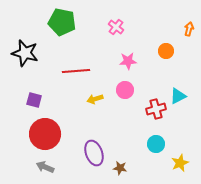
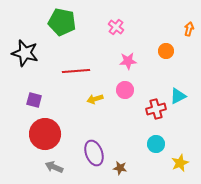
gray arrow: moved 9 px right
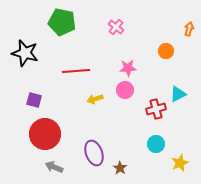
pink star: moved 7 px down
cyan triangle: moved 2 px up
brown star: rotated 24 degrees clockwise
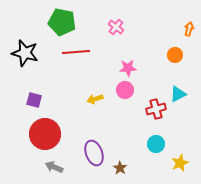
orange circle: moved 9 px right, 4 px down
red line: moved 19 px up
